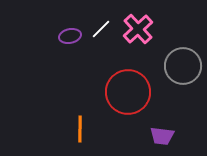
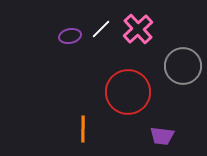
orange line: moved 3 px right
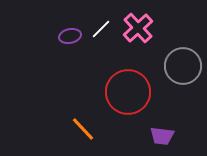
pink cross: moved 1 px up
orange line: rotated 44 degrees counterclockwise
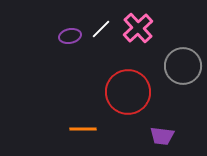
orange line: rotated 48 degrees counterclockwise
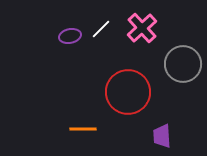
pink cross: moved 4 px right
gray circle: moved 2 px up
purple trapezoid: rotated 80 degrees clockwise
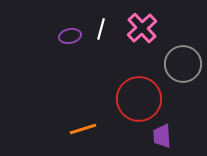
white line: rotated 30 degrees counterclockwise
red circle: moved 11 px right, 7 px down
orange line: rotated 16 degrees counterclockwise
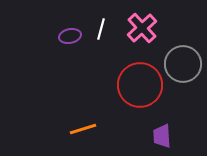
red circle: moved 1 px right, 14 px up
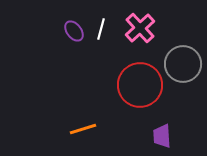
pink cross: moved 2 px left
purple ellipse: moved 4 px right, 5 px up; rotated 65 degrees clockwise
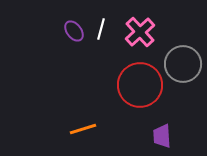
pink cross: moved 4 px down
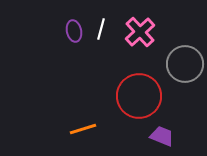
purple ellipse: rotated 25 degrees clockwise
gray circle: moved 2 px right
red circle: moved 1 px left, 11 px down
purple trapezoid: rotated 115 degrees clockwise
